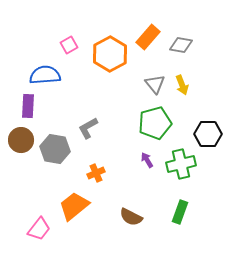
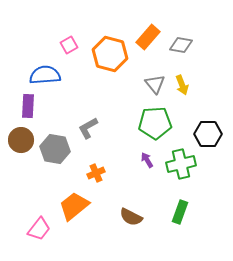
orange hexagon: rotated 16 degrees counterclockwise
green pentagon: rotated 12 degrees clockwise
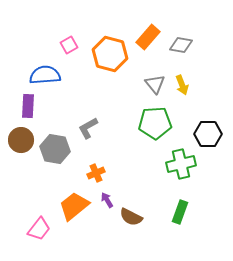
purple arrow: moved 40 px left, 40 px down
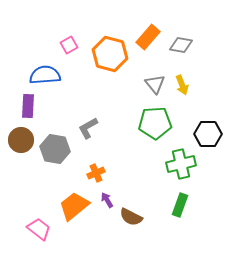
green rectangle: moved 7 px up
pink trapezoid: rotated 90 degrees counterclockwise
